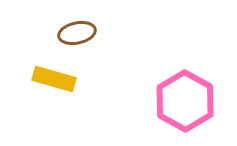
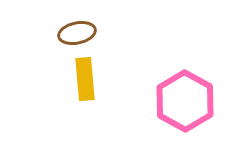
yellow rectangle: moved 31 px right; rotated 69 degrees clockwise
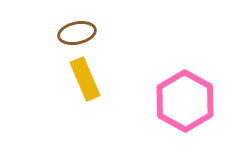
yellow rectangle: rotated 18 degrees counterclockwise
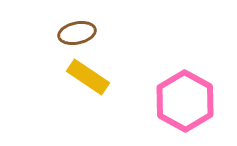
yellow rectangle: moved 3 px right, 2 px up; rotated 33 degrees counterclockwise
